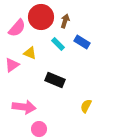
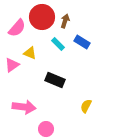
red circle: moved 1 px right
pink circle: moved 7 px right
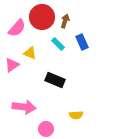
blue rectangle: rotated 35 degrees clockwise
yellow semicircle: moved 10 px left, 9 px down; rotated 120 degrees counterclockwise
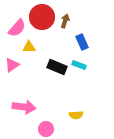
cyan rectangle: moved 21 px right, 21 px down; rotated 24 degrees counterclockwise
yellow triangle: moved 1 px left, 6 px up; rotated 24 degrees counterclockwise
black rectangle: moved 2 px right, 13 px up
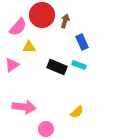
red circle: moved 2 px up
pink semicircle: moved 1 px right, 1 px up
yellow semicircle: moved 1 px right, 3 px up; rotated 40 degrees counterclockwise
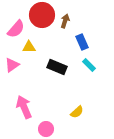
pink semicircle: moved 2 px left, 2 px down
cyan rectangle: moved 10 px right; rotated 24 degrees clockwise
pink arrow: rotated 120 degrees counterclockwise
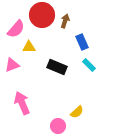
pink triangle: rotated 14 degrees clockwise
pink arrow: moved 2 px left, 4 px up
pink circle: moved 12 px right, 3 px up
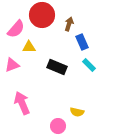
brown arrow: moved 4 px right, 3 px down
yellow semicircle: rotated 56 degrees clockwise
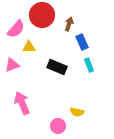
cyan rectangle: rotated 24 degrees clockwise
